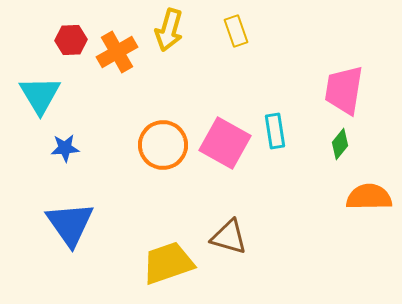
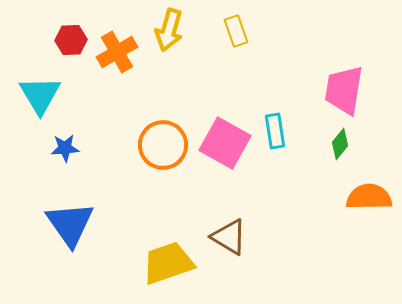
brown triangle: rotated 15 degrees clockwise
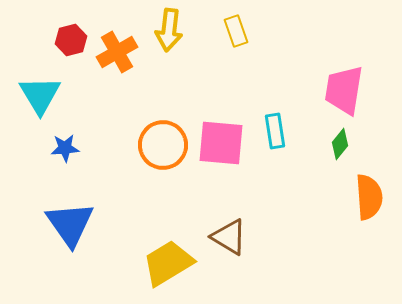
yellow arrow: rotated 9 degrees counterclockwise
red hexagon: rotated 12 degrees counterclockwise
pink square: moved 4 px left; rotated 24 degrees counterclockwise
orange semicircle: rotated 87 degrees clockwise
yellow trapezoid: rotated 12 degrees counterclockwise
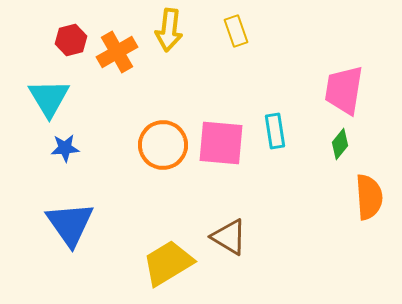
cyan triangle: moved 9 px right, 3 px down
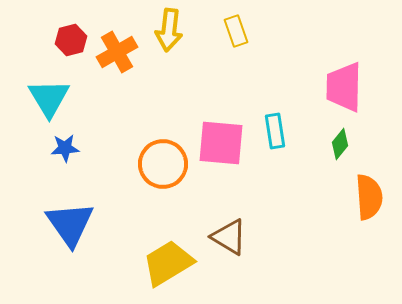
pink trapezoid: moved 3 px up; rotated 8 degrees counterclockwise
orange circle: moved 19 px down
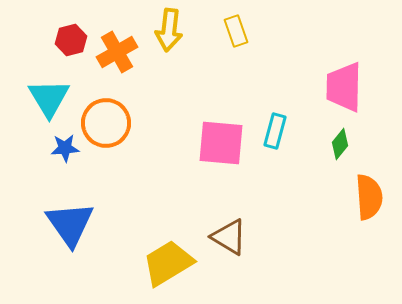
cyan rectangle: rotated 24 degrees clockwise
orange circle: moved 57 px left, 41 px up
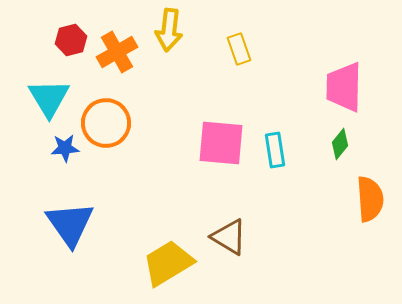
yellow rectangle: moved 3 px right, 18 px down
cyan rectangle: moved 19 px down; rotated 24 degrees counterclockwise
orange semicircle: moved 1 px right, 2 px down
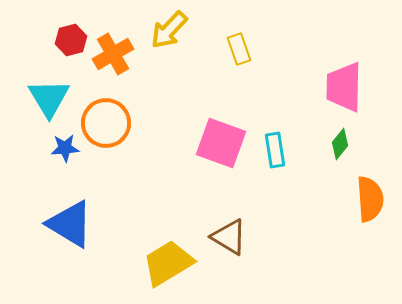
yellow arrow: rotated 36 degrees clockwise
orange cross: moved 4 px left, 2 px down
pink square: rotated 15 degrees clockwise
blue triangle: rotated 24 degrees counterclockwise
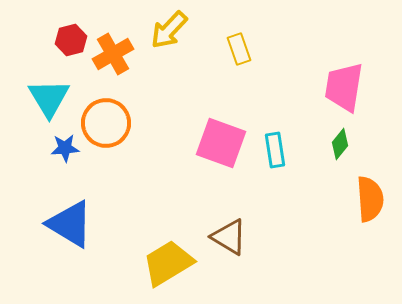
pink trapezoid: rotated 8 degrees clockwise
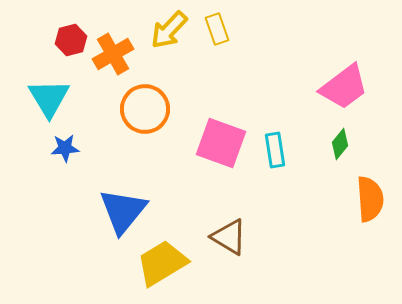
yellow rectangle: moved 22 px left, 20 px up
pink trapezoid: rotated 136 degrees counterclockwise
orange circle: moved 39 px right, 14 px up
blue triangle: moved 53 px right, 13 px up; rotated 38 degrees clockwise
yellow trapezoid: moved 6 px left
